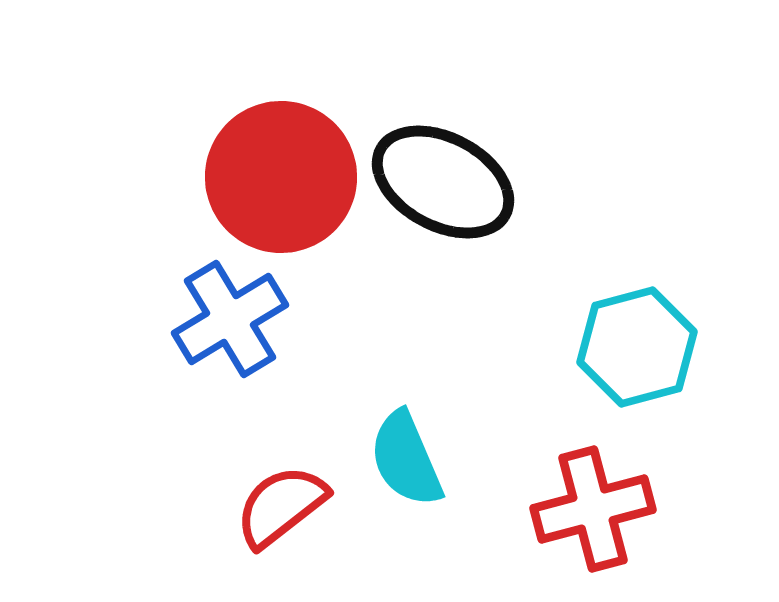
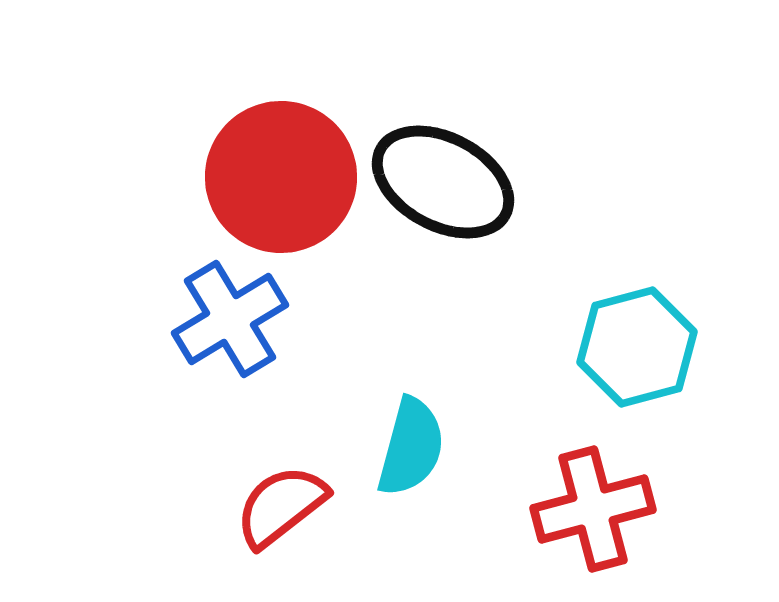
cyan semicircle: moved 5 px right, 12 px up; rotated 142 degrees counterclockwise
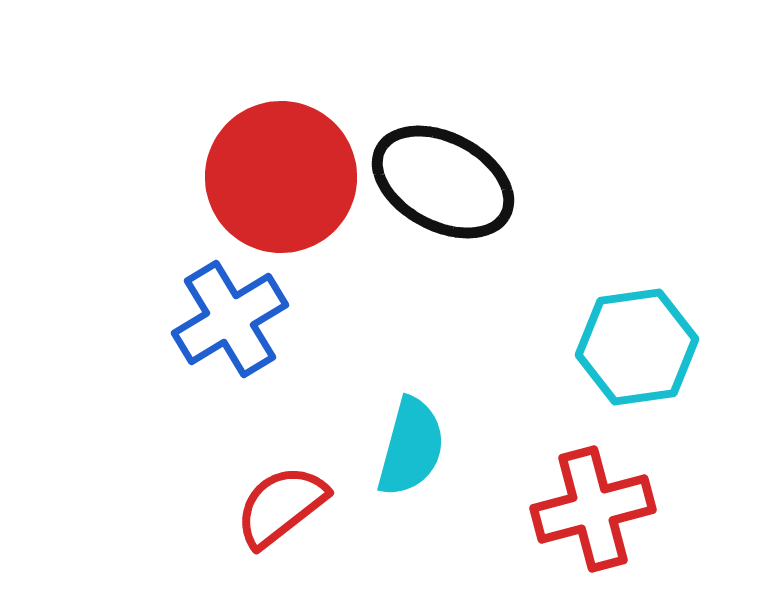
cyan hexagon: rotated 7 degrees clockwise
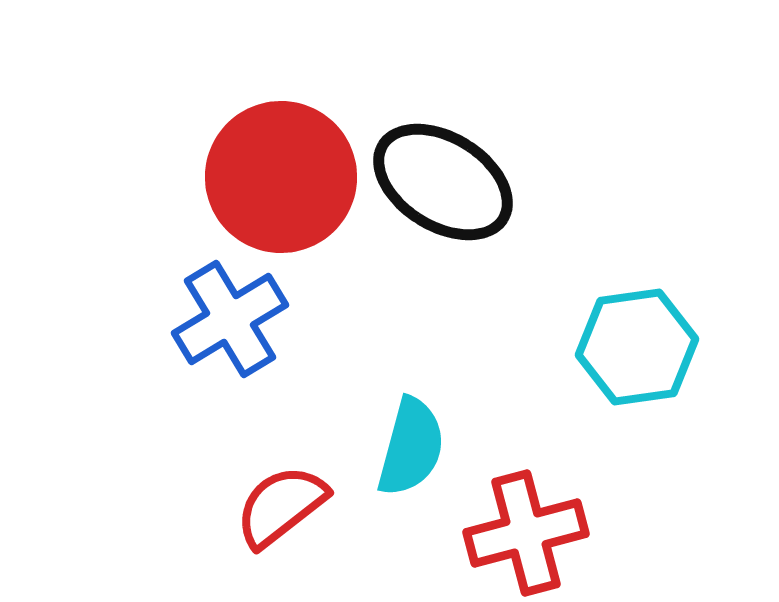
black ellipse: rotated 4 degrees clockwise
red cross: moved 67 px left, 24 px down
